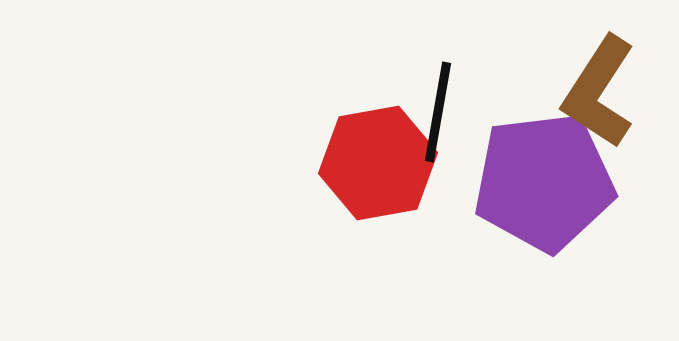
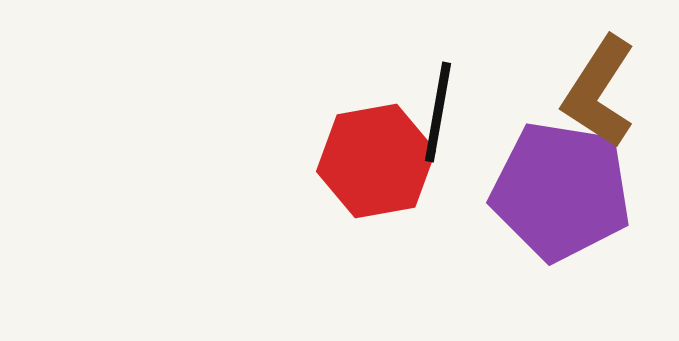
red hexagon: moved 2 px left, 2 px up
purple pentagon: moved 17 px right, 9 px down; rotated 16 degrees clockwise
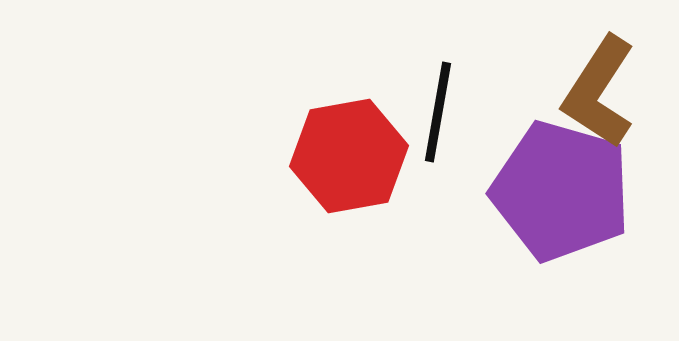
red hexagon: moved 27 px left, 5 px up
purple pentagon: rotated 7 degrees clockwise
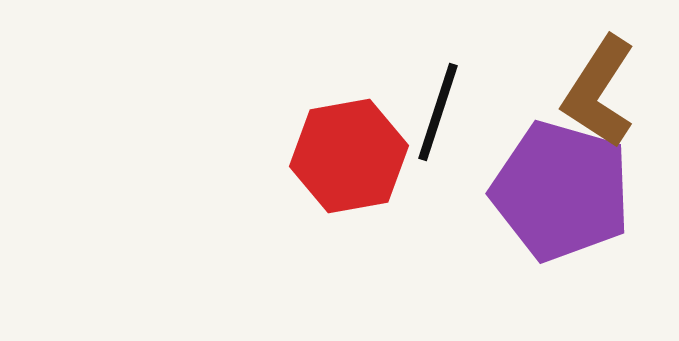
black line: rotated 8 degrees clockwise
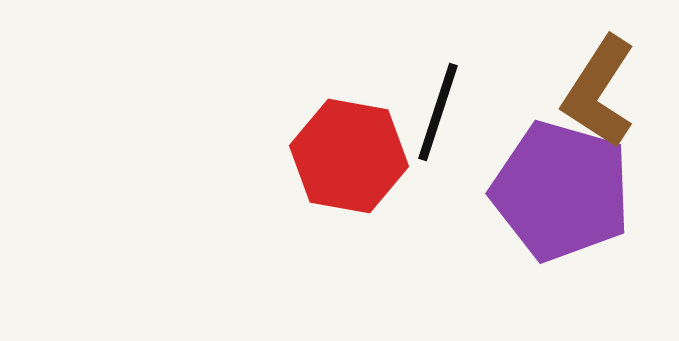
red hexagon: rotated 20 degrees clockwise
